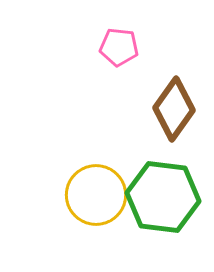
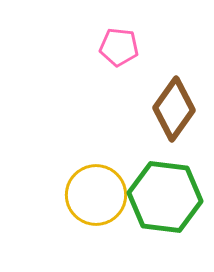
green hexagon: moved 2 px right
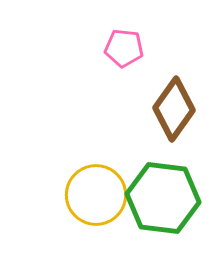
pink pentagon: moved 5 px right, 1 px down
green hexagon: moved 2 px left, 1 px down
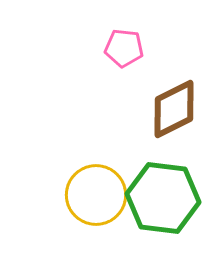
brown diamond: rotated 28 degrees clockwise
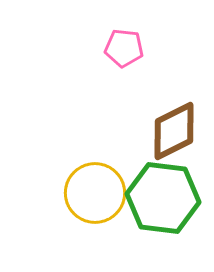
brown diamond: moved 22 px down
yellow circle: moved 1 px left, 2 px up
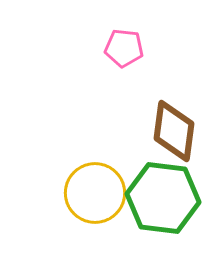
brown diamond: rotated 56 degrees counterclockwise
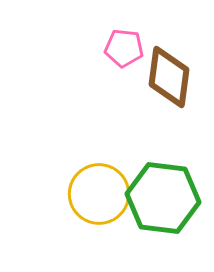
brown diamond: moved 5 px left, 54 px up
yellow circle: moved 4 px right, 1 px down
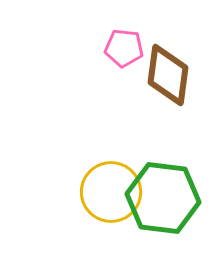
brown diamond: moved 1 px left, 2 px up
yellow circle: moved 12 px right, 2 px up
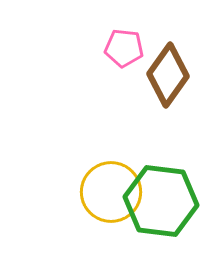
brown diamond: rotated 28 degrees clockwise
green hexagon: moved 2 px left, 3 px down
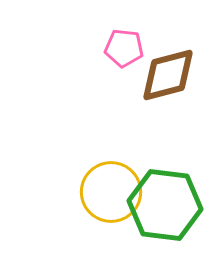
brown diamond: rotated 40 degrees clockwise
green hexagon: moved 4 px right, 4 px down
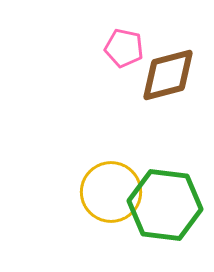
pink pentagon: rotated 6 degrees clockwise
